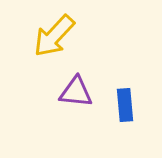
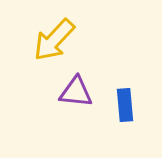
yellow arrow: moved 4 px down
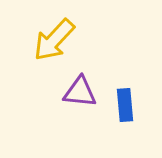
purple triangle: moved 4 px right
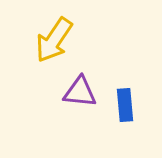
yellow arrow: rotated 9 degrees counterclockwise
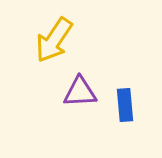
purple triangle: rotated 9 degrees counterclockwise
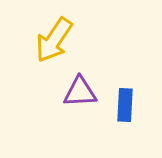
blue rectangle: rotated 8 degrees clockwise
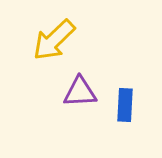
yellow arrow: rotated 12 degrees clockwise
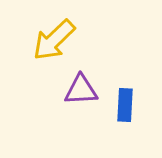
purple triangle: moved 1 px right, 2 px up
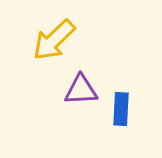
blue rectangle: moved 4 px left, 4 px down
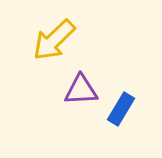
blue rectangle: rotated 28 degrees clockwise
